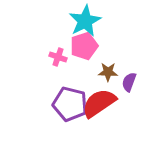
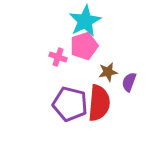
brown star: rotated 12 degrees counterclockwise
red semicircle: rotated 129 degrees clockwise
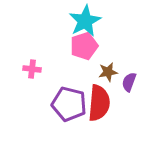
pink cross: moved 26 px left, 12 px down; rotated 12 degrees counterclockwise
purple pentagon: moved 1 px left
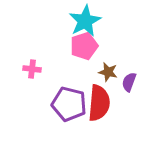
brown star: rotated 24 degrees clockwise
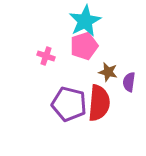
pink cross: moved 14 px right, 13 px up; rotated 12 degrees clockwise
purple semicircle: rotated 12 degrees counterclockwise
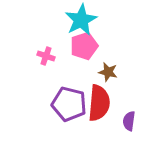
cyan star: moved 4 px left, 1 px up
purple semicircle: moved 39 px down
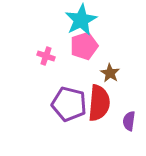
brown star: moved 2 px right, 1 px down; rotated 18 degrees clockwise
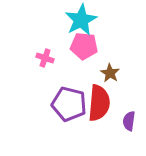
pink pentagon: rotated 24 degrees clockwise
pink cross: moved 1 px left, 2 px down
